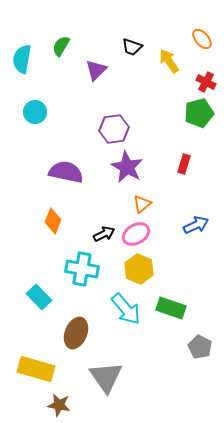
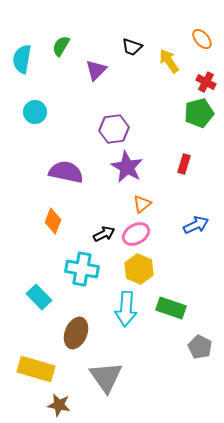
cyan arrow: rotated 44 degrees clockwise
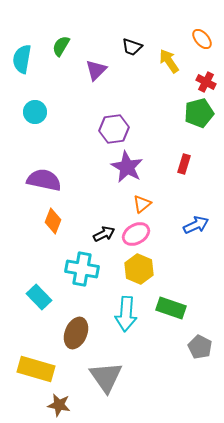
purple semicircle: moved 22 px left, 8 px down
cyan arrow: moved 5 px down
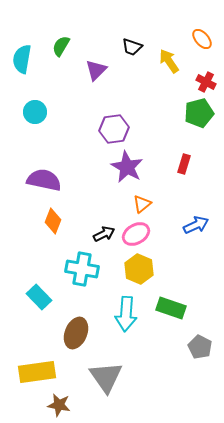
yellow rectangle: moved 1 px right, 3 px down; rotated 24 degrees counterclockwise
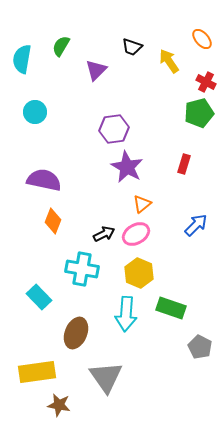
blue arrow: rotated 20 degrees counterclockwise
yellow hexagon: moved 4 px down
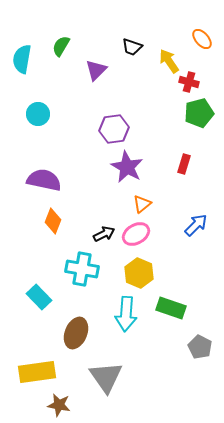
red cross: moved 17 px left; rotated 12 degrees counterclockwise
cyan circle: moved 3 px right, 2 px down
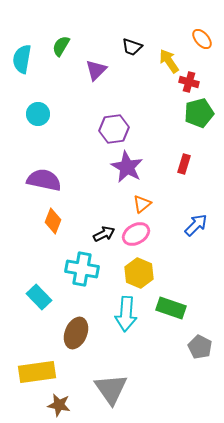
gray triangle: moved 5 px right, 12 px down
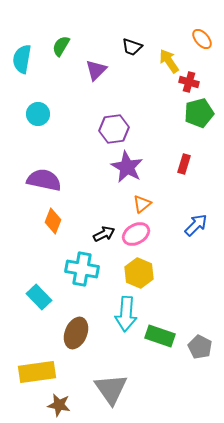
green rectangle: moved 11 px left, 28 px down
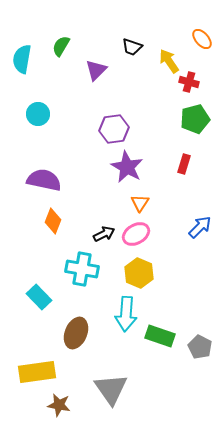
green pentagon: moved 4 px left, 6 px down
orange triangle: moved 2 px left, 1 px up; rotated 18 degrees counterclockwise
blue arrow: moved 4 px right, 2 px down
